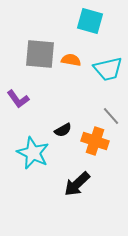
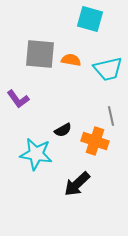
cyan square: moved 2 px up
gray line: rotated 30 degrees clockwise
cyan star: moved 3 px right, 1 px down; rotated 16 degrees counterclockwise
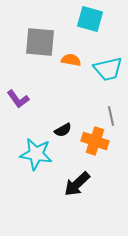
gray square: moved 12 px up
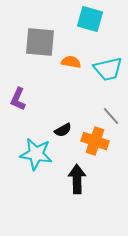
orange semicircle: moved 2 px down
purple L-shape: rotated 60 degrees clockwise
gray line: rotated 30 degrees counterclockwise
black arrow: moved 5 px up; rotated 132 degrees clockwise
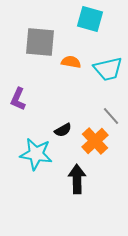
orange cross: rotated 28 degrees clockwise
